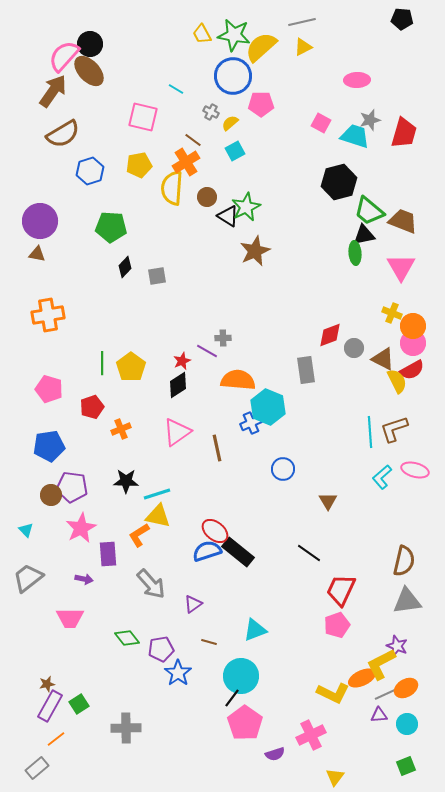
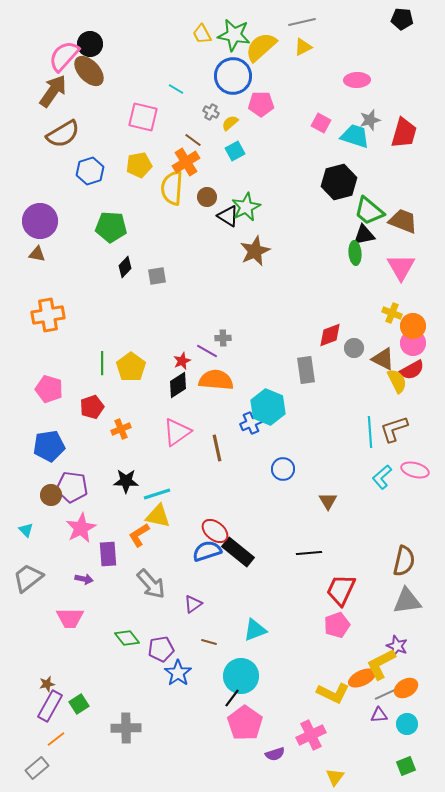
orange semicircle at (238, 380): moved 22 px left
black line at (309, 553): rotated 40 degrees counterclockwise
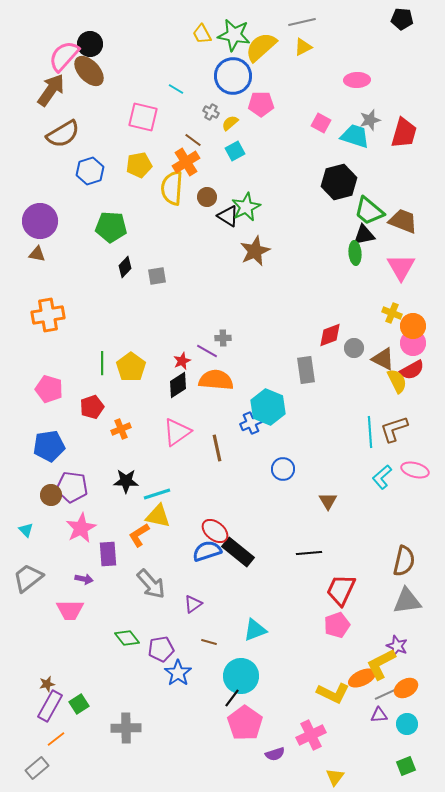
brown arrow at (53, 91): moved 2 px left, 1 px up
pink trapezoid at (70, 618): moved 8 px up
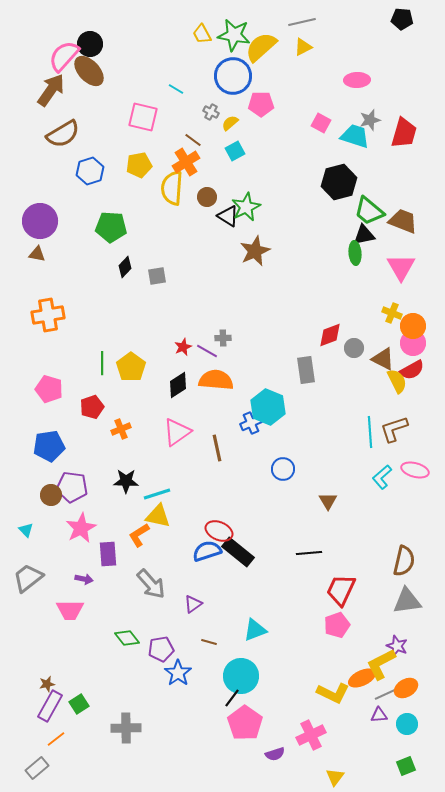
red star at (182, 361): moved 1 px right, 14 px up
red ellipse at (215, 531): moved 4 px right; rotated 16 degrees counterclockwise
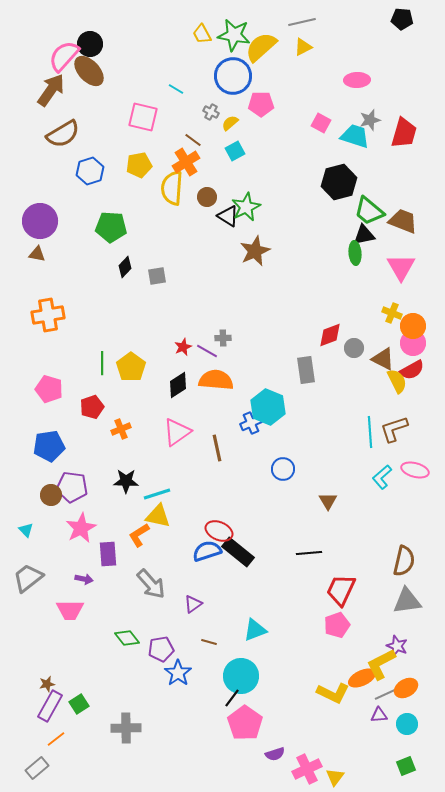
pink cross at (311, 735): moved 4 px left, 34 px down
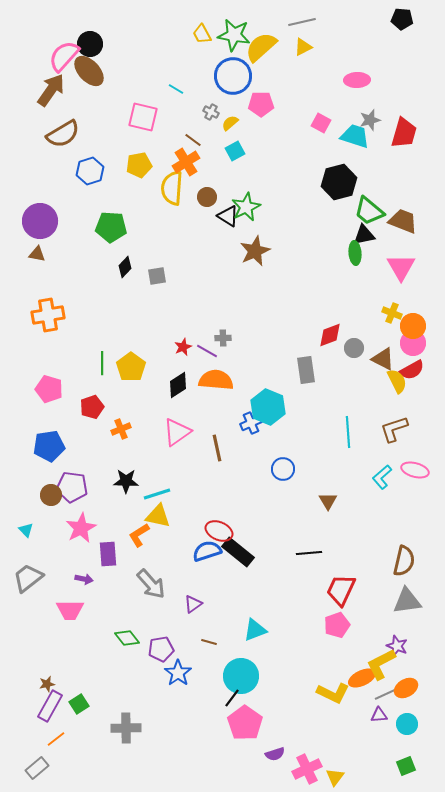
cyan line at (370, 432): moved 22 px left
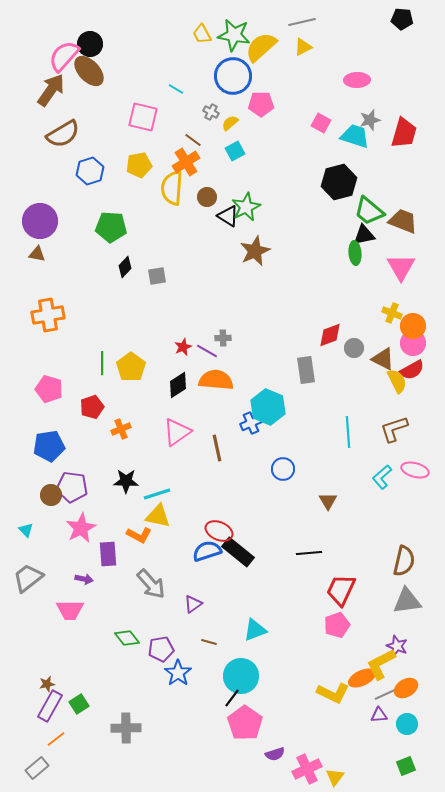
orange L-shape at (139, 535): rotated 120 degrees counterclockwise
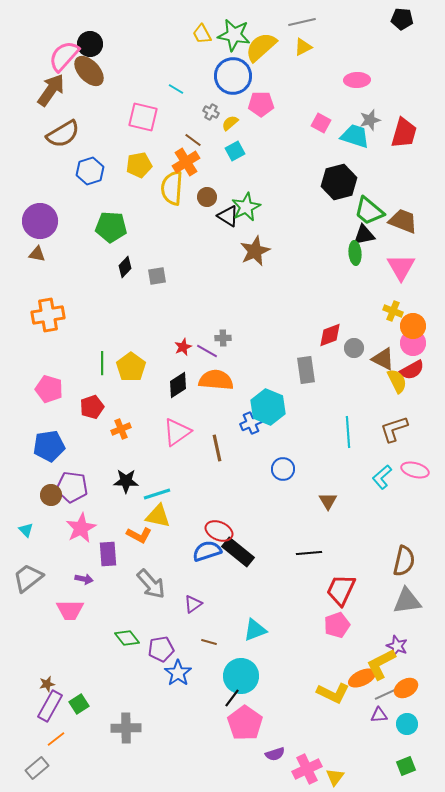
yellow cross at (392, 313): moved 1 px right, 2 px up
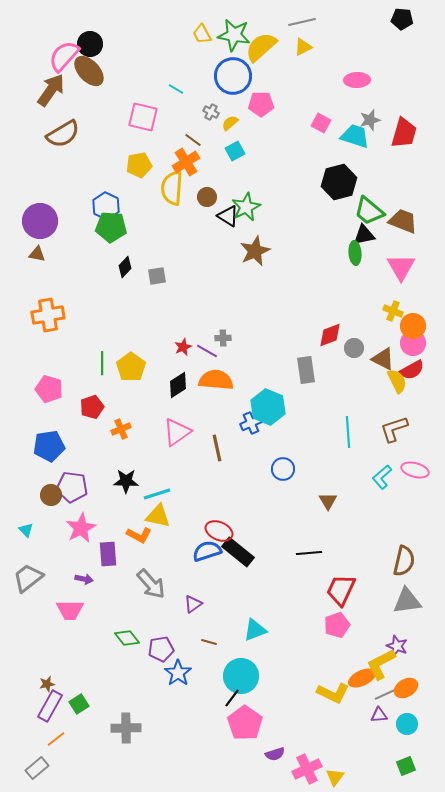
blue hexagon at (90, 171): moved 16 px right, 35 px down; rotated 16 degrees counterclockwise
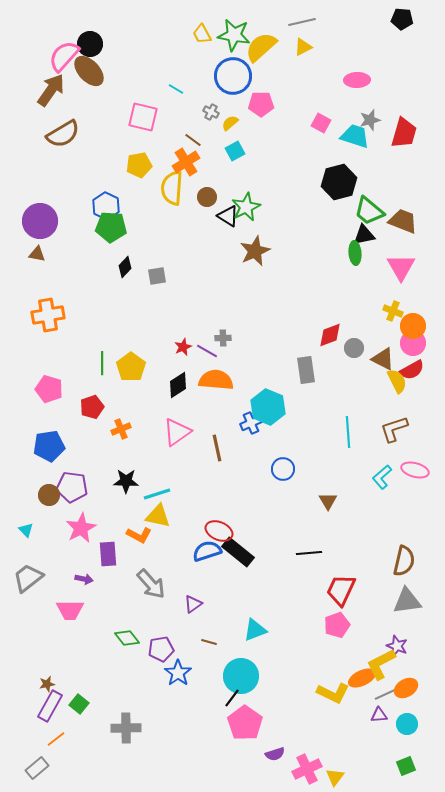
brown circle at (51, 495): moved 2 px left
green square at (79, 704): rotated 18 degrees counterclockwise
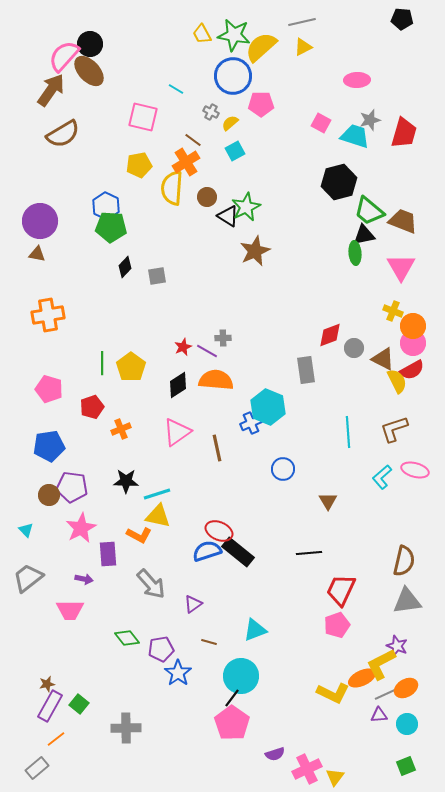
pink pentagon at (245, 723): moved 13 px left
